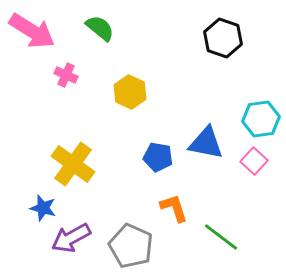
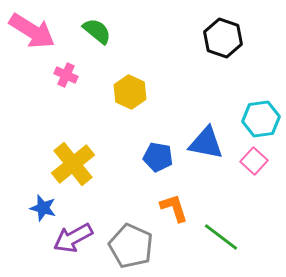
green semicircle: moved 3 px left, 3 px down
yellow cross: rotated 15 degrees clockwise
purple arrow: moved 2 px right
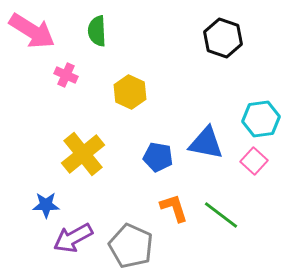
green semicircle: rotated 132 degrees counterclockwise
yellow cross: moved 10 px right, 10 px up
blue star: moved 3 px right, 3 px up; rotated 16 degrees counterclockwise
green line: moved 22 px up
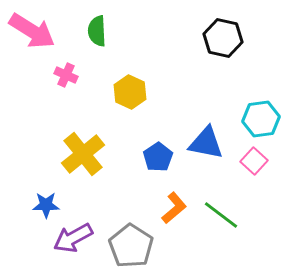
black hexagon: rotated 6 degrees counterclockwise
blue pentagon: rotated 28 degrees clockwise
orange L-shape: rotated 68 degrees clockwise
gray pentagon: rotated 9 degrees clockwise
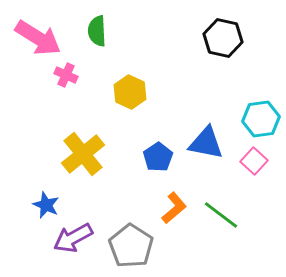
pink arrow: moved 6 px right, 7 px down
blue star: rotated 24 degrees clockwise
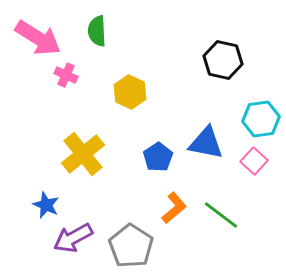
black hexagon: moved 22 px down
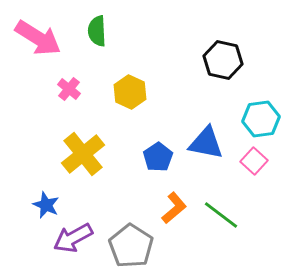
pink cross: moved 3 px right, 14 px down; rotated 15 degrees clockwise
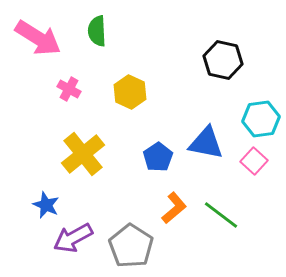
pink cross: rotated 10 degrees counterclockwise
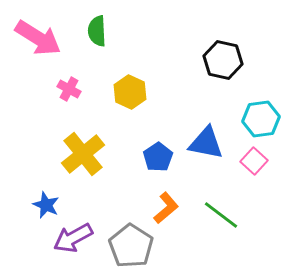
orange L-shape: moved 8 px left
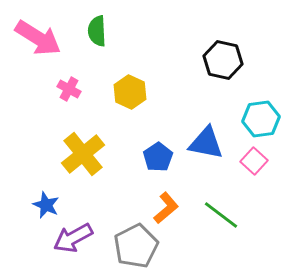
gray pentagon: moved 5 px right; rotated 12 degrees clockwise
